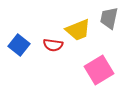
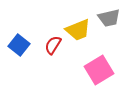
gray trapezoid: rotated 115 degrees counterclockwise
red semicircle: rotated 114 degrees clockwise
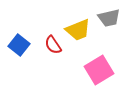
red semicircle: rotated 66 degrees counterclockwise
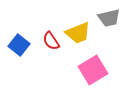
yellow trapezoid: moved 3 px down
red semicircle: moved 2 px left, 4 px up
pink square: moved 6 px left
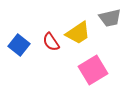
gray trapezoid: moved 1 px right
yellow trapezoid: rotated 12 degrees counterclockwise
red semicircle: moved 1 px down
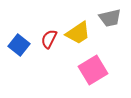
red semicircle: moved 2 px left, 3 px up; rotated 60 degrees clockwise
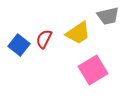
gray trapezoid: moved 2 px left, 2 px up
red semicircle: moved 5 px left
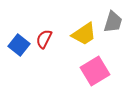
gray trapezoid: moved 5 px right, 6 px down; rotated 60 degrees counterclockwise
yellow trapezoid: moved 6 px right, 1 px down
pink square: moved 2 px right, 1 px down
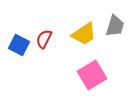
gray trapezoid: moved 2 px right, 4 px down
blue square: rotated 10 degrees counterclockwise
pink square: moved 3 px left, 4 px down
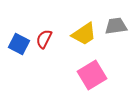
gray trapezoid: moved 1 px right; rotated 115 degrees counterclockwise
blue square: moved 1 px up
